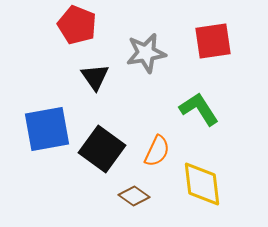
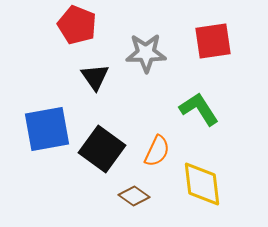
gray star: rotated 9 degrees clockwise
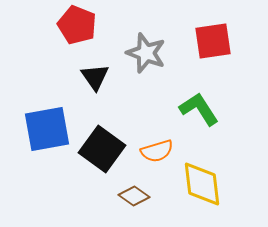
gray star: rotated 21 degrees clockwise
orange semicircle: rotated 48 degrees clockwise
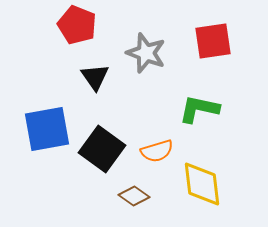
green L-shape: rotated 45 degrees counterclockwise
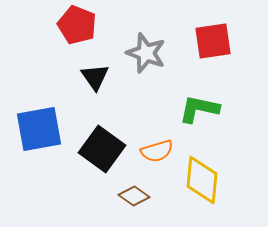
blue square: moved 8 px left
yellow diamond: moved 4 px up; rotated 12 degrees clockwise
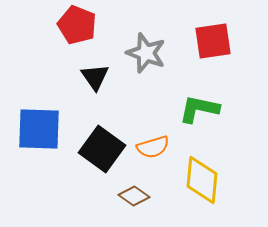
blue square: rotated 12 degrees clockwise
orange semicircle: moved 4 px left, 4 px up
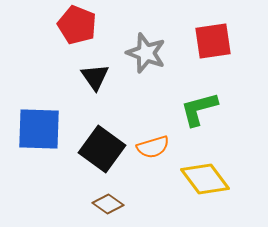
green L-shape: rotated 27 degrees counterclockwise
yellow diamond: moved 3 px right, 1 px up; rotated 42 degrees counterclockwise
brown diamond: moved 26 px left, 8 px down
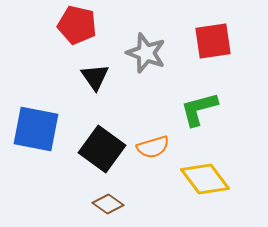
red pentagon: rotated 9 degrees counterclockwise
blue square: moved 3 px left; rotated 9 degrees clockwise
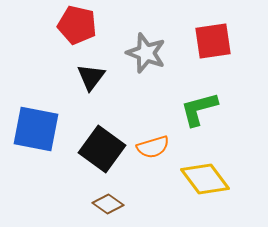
black triangle: moved 4 px left; rotated 12 degrees clockwise
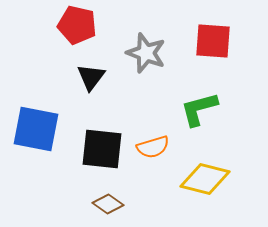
red square: rotated 12 degrees clockwise
black square: rotated 30 degrees counterclockwise
yellow diamond: rotated 39 degrees counterclockwise
